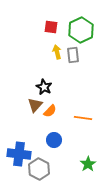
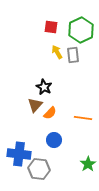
yellow arrow: rotated 16 degrees counterclockwise
orange semicircle: moved 2 px down
gray hexagon: rotated 20 degrees counterclockwise
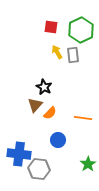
blue circle: moved 4 px right
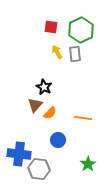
gray rectangle: moved 2 px right, 1 px up
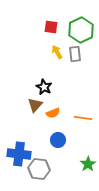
orange semicircle: moved 3 px right; rotated 24 degrees clockwise
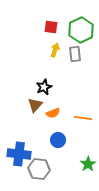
yellow arrow: moved 2 px left, 2 px up; rotated 48 degrees clockwise
black star: rotated 21 degrees clockwise
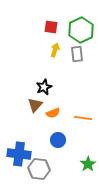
gray rectangle: moved 2 px right
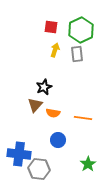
orange semicircle: rotated 32 degrees clockwise
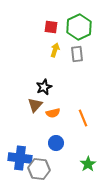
green hexagon: moved 2 px left, 3 px up
orange semicircle: rotated 24 degrees counterclockwise
orange line: rotated 60 degrees clockwise
blue circle: moved 2 px left, 3 px down
blue cross: moved 1 px right, 4 px down
